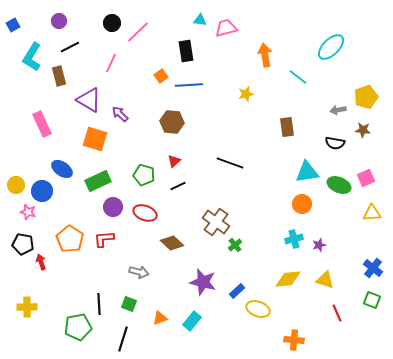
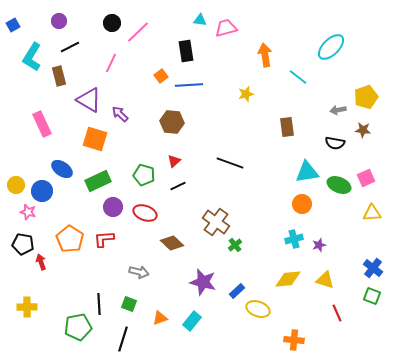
green square at (372, 300): moved 4 px up
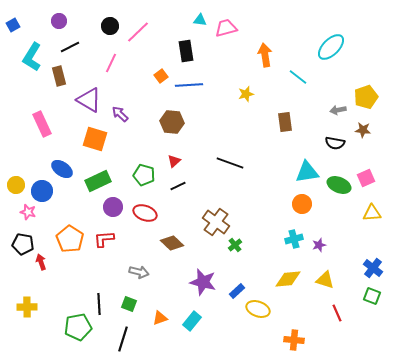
black circle at (112, 23): moved 2 px left, 3 px down
brown rectangle at (287, 127): moved 2 px left, 5 px up
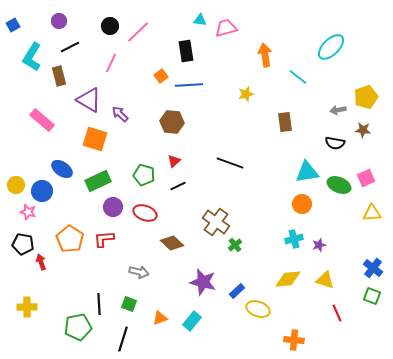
pink rectangle at (42, 124): moved 4 px up; rotated 25 degrees counterclockwise
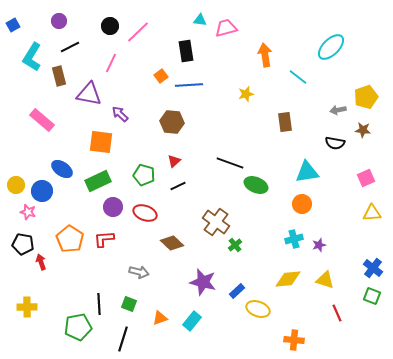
purple triangle at (89, 100): moved 6 px up; rotated 20 degrees counterclockwise
orange square at (95, 139): moved 6 px right, 3 px down; rotated 10 degrees counterclockwise
green ellipse at (339, 185): moved 83 px left
